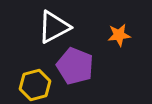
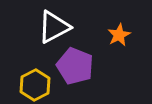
orange star: rotated 20 degrees counterclockwise
yellow hexagon: rotated 12 degrees counterclockwise
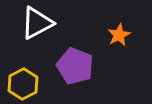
white triangle: moved 17 px left, 4 px up
yellow hexagon: moved 12 px left, 1 px up
